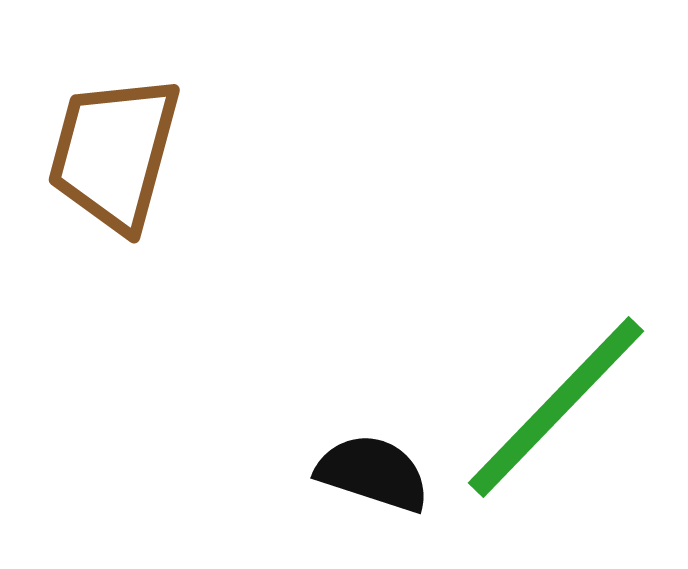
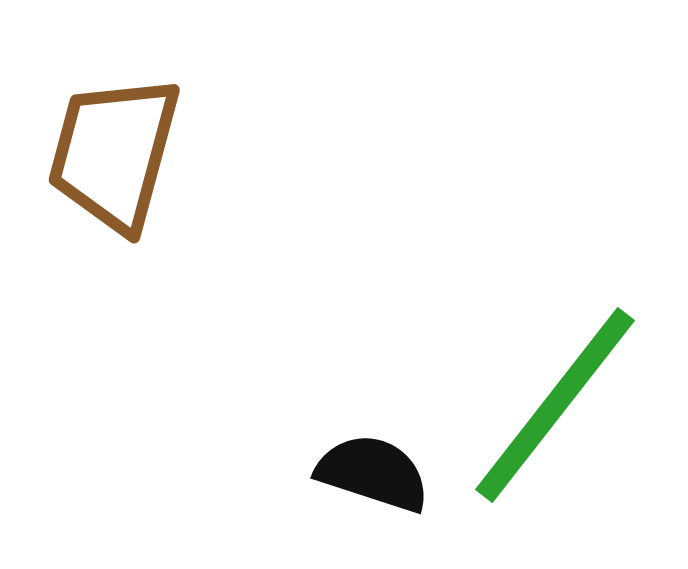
green line: moved 1 px left, 2 px up; rotated 6 degrees counterclockwise
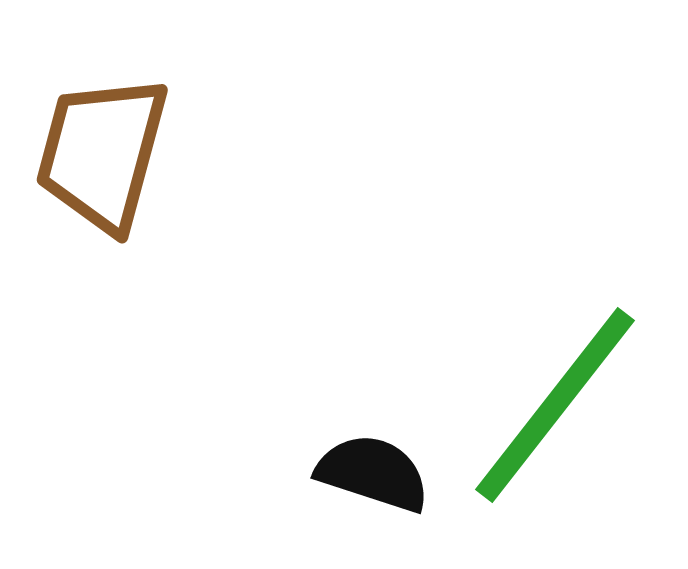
brown trapezoid: moved 12 px left
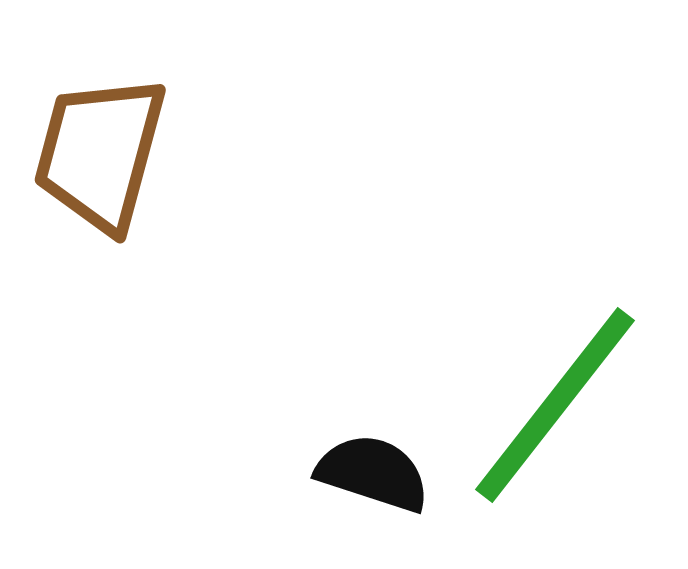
brown trapezoid: moved 2 px left
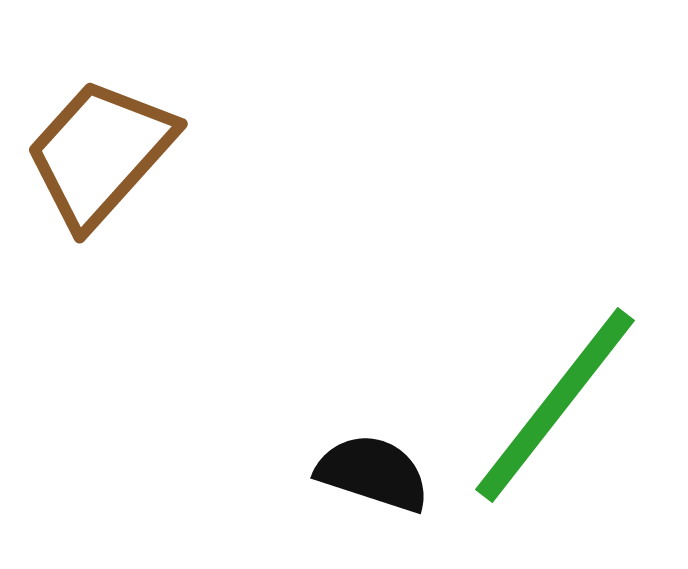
brown trapezoid: rotated 27 degrees clockwise
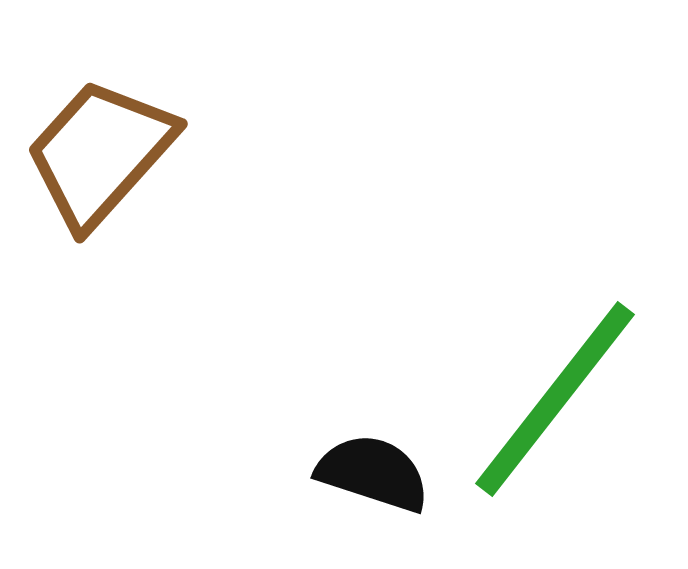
green line: moved 6 px up
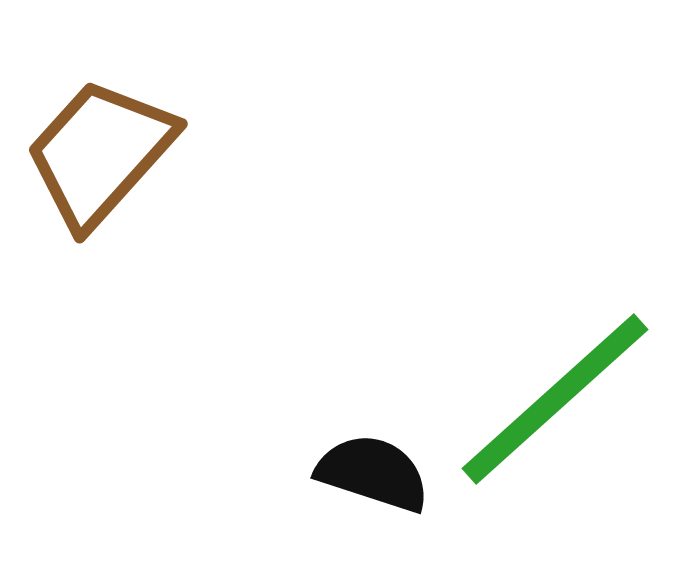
green line: rotated 10 degrees clockwise
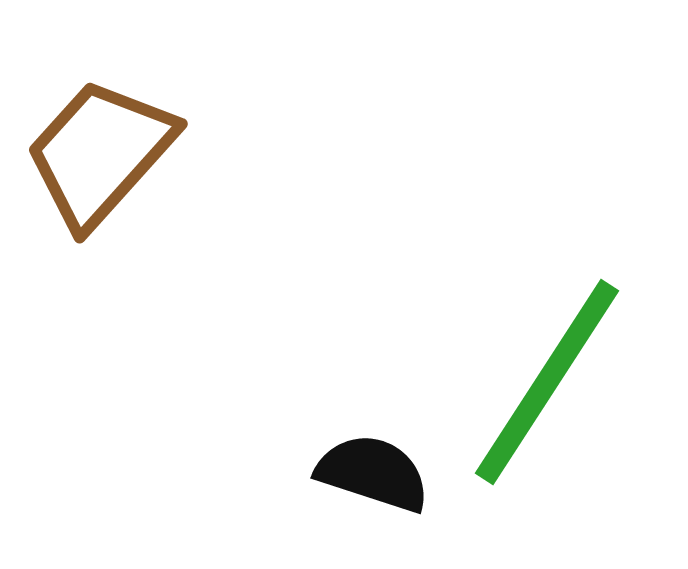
green line: moved 8 px left, 17 px up; rotated 15 degrees counterclockwise
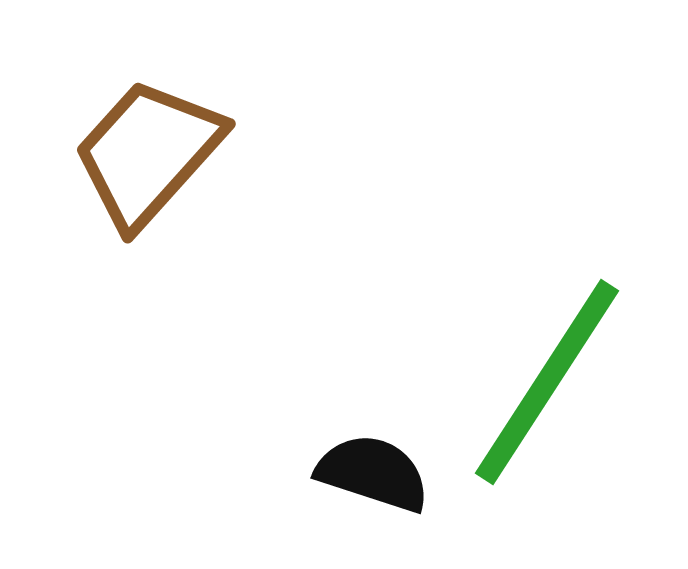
brown trapezoid: moved 48 px right
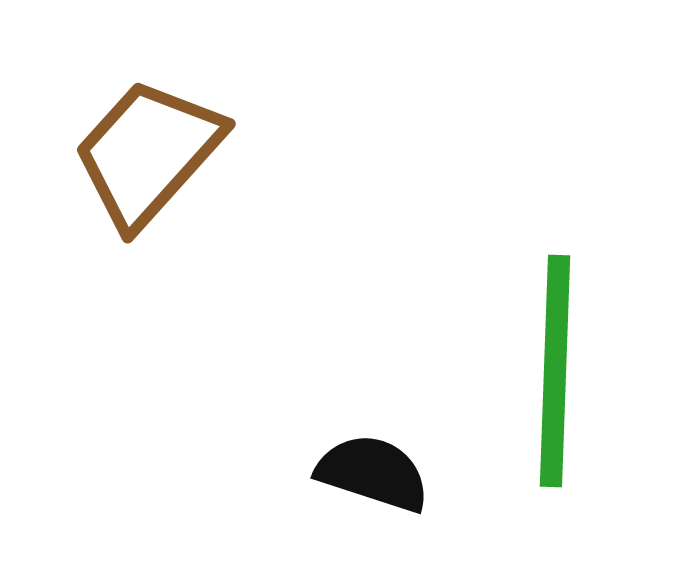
green line: moved 8 px right, 11 px up; rotated 31 degrees counterclockwise
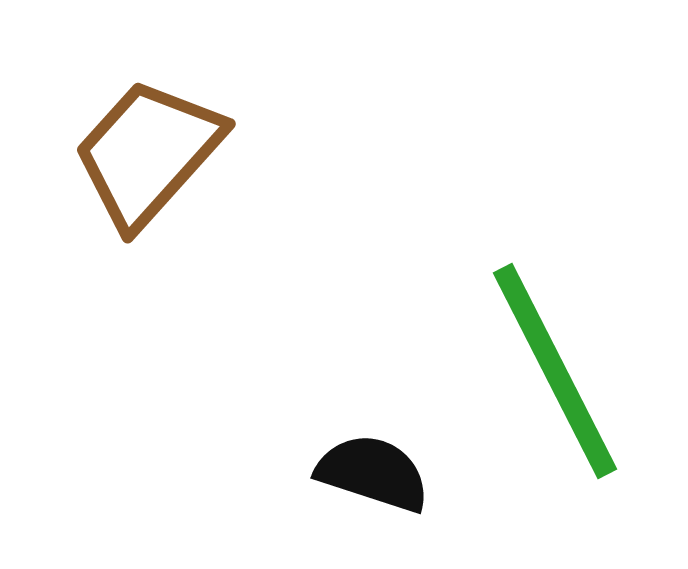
green line: rotated 29 degrees counterclockwise
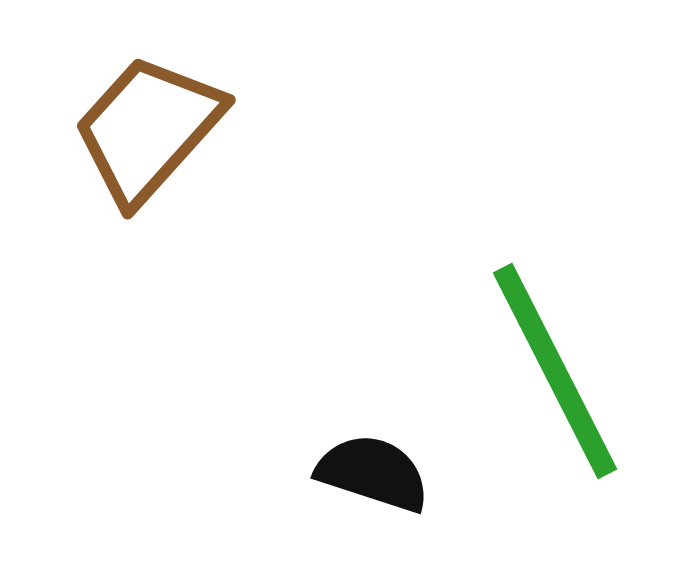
brown trapezoid: moved 24 px up
